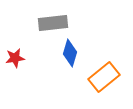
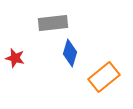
red star: rotated 24 degrees clockwise
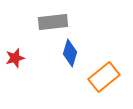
gray rectangle: moved 1 px up
red star: rotated 30 degrees counterclockwise
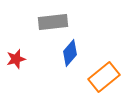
blue diamond: rotated 24 degrees clockwise
red star: moved 1 px right, 1 px down
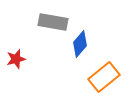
gray rectangle: rotated 16 degrees clockwise
blue diamond: moved 10 px right, 9 px up
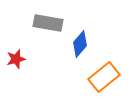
gray rectangle: moved 5 px left, 1 px down
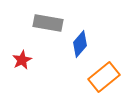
red star: moved 6 px right, 1 px down; rotated 12 degrees counterclockwise
